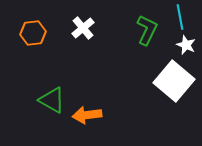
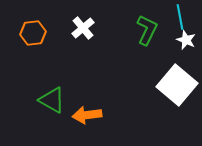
white star: moved 5 px up
white square: moved 3 px right, 4 px down
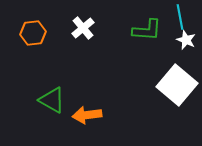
green L-shape: rotated 68 degrees clockwise
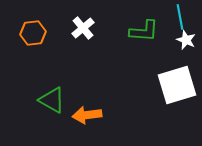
green L-shape: moved 3 px left, 1 px down
white square: rotated 33 degrees clockwise
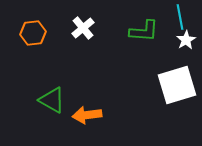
white star: rotated 18 degrees clockwise
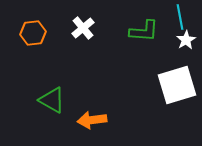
orange arrow: moved 5 px right, 5 px down
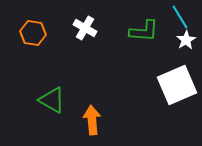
cyan line: rotated 20 degrees counterclockwise
white cross: moved 2 px right; rotated 20 degrees counterclockwise
orange hexagon: rotated 15 degrees clockwise
white square: rotated 6 degrees counterclockwise
orange arrow: rotated 92 degrees clockwise
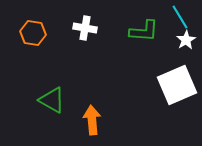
white cross: rotated 20 degrees counterclockwise
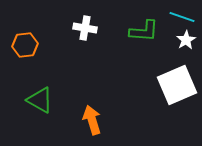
cyan line: moved 2 px right; rotated 40 degrees counterclockwise
orange hexagon: moved 8 px left, 12 px down; rotated 15 degrees counterclockwise
green triangle: moved 12 px left
orange arrow: rotated 12 degrees counterclockwise
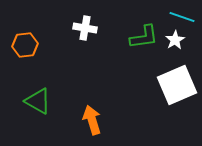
green L-shape: moved 6 px down; rotated 12 degrees counterclockwise
white star: moved 11 px left
green triangle: moved 2 px left, 1 px down
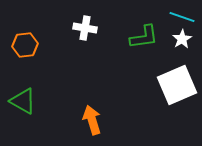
white star: moved 7 px right, 1 px up
green triangle: moved 15 px left
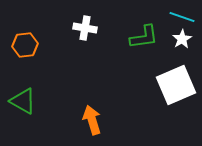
white square: moved 1 px left
